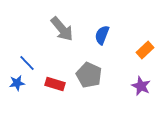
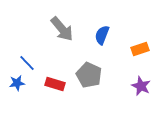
orange rectangle: moved 5 px left, 1 px up; rotated 24 degrees clockwise
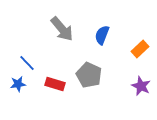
orange rectangle: rotated 24 degrees counterclockwise
blue star: moved 1 px right, 1 px down
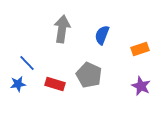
gray arrow: rotated 132 degrees counterclockwise
orange rectangle: rotated 24 degrees clockwise
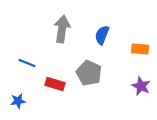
orange rectangle: rotated 24 degrees clockwise
blue line: rotated 24 degrees counterclockwise
gray pentagon: moved 2 px up
blue star: moved 17 px down
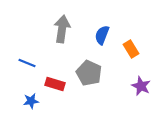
orange rectangle: moved 9 px left; rotated 54 degrees clockwise
blue star: moved 13 px right
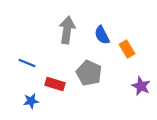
gray arrow: moved 5 px right, 1 px down
blue semicircle: rotated 48 degrees counterclockwise
orange rectangle: moved 4 px left
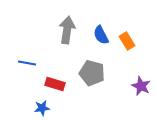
blue semicircle: moved 1 px left
orange rectangle: moved 8 px up
blue line: rotated 12 degrees counterclockwise
gray pentagon: moved 3 px right; rotated 10 degrees counterclockwise
blue star: moved 11 px right, 7 px down
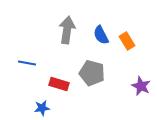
red rectangle: moved 4 px right
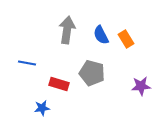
orange rectangle: moved 1 px left, 2 px up
purple star: rotated 30 degrees counterclockwise
